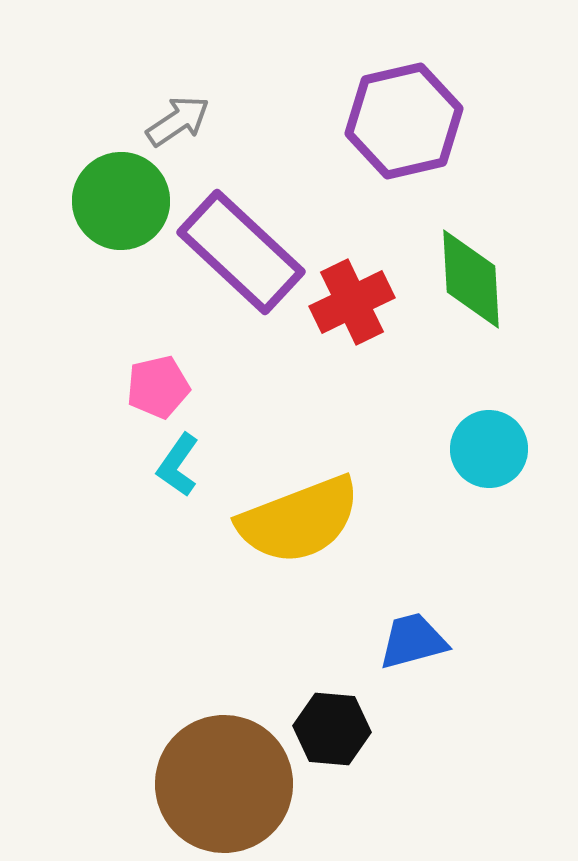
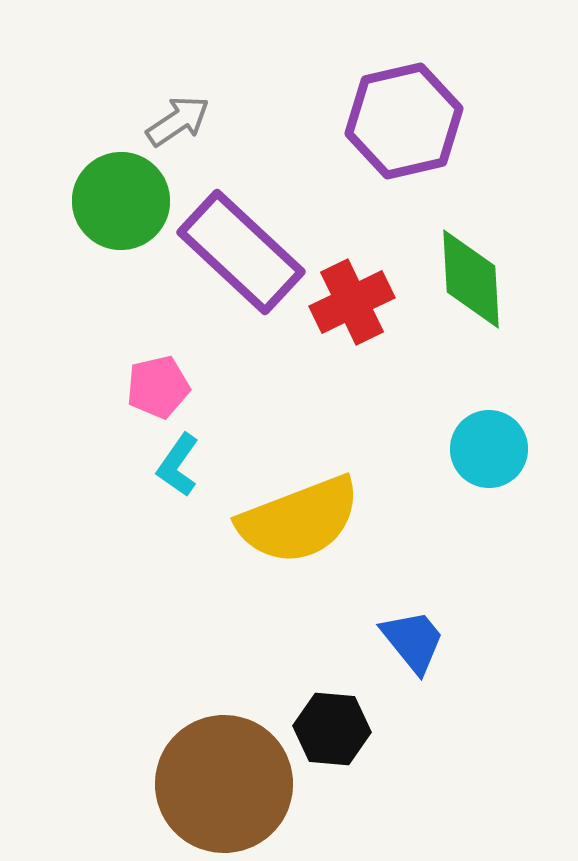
blue trapezoid: rotated 66 degrees clockwise
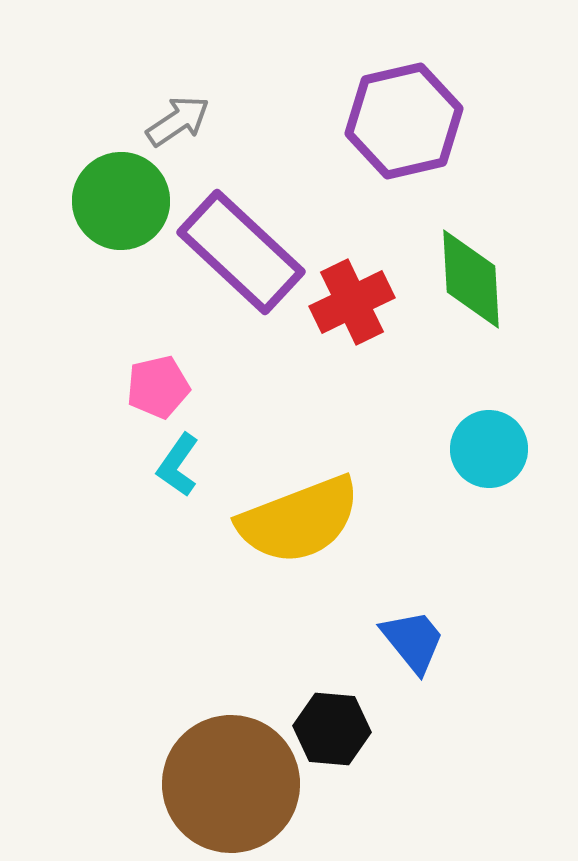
brown circle: moved 7 px right
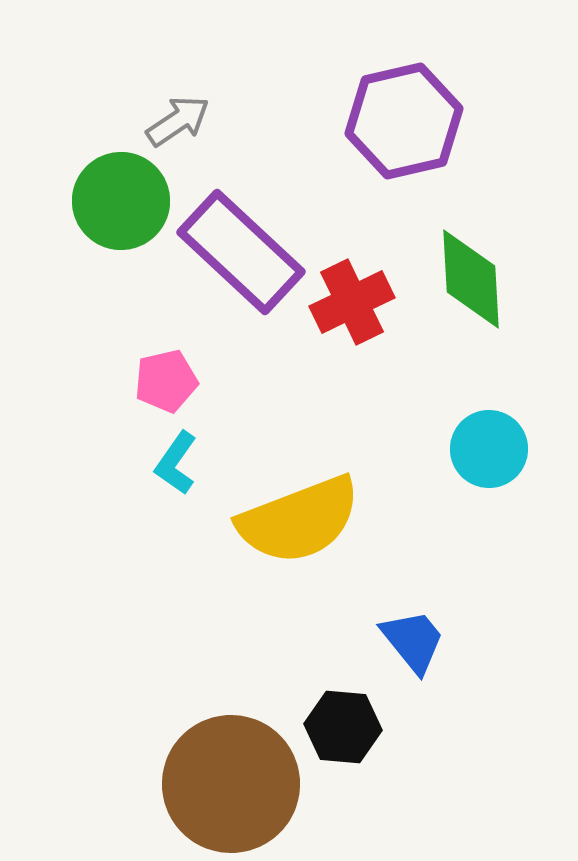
pink pentagon: moved 8 px right, 6 px up
cyan L-shape: moved 2 px left, 2 px up
black hexagon: moved 11 px right, 2 px up
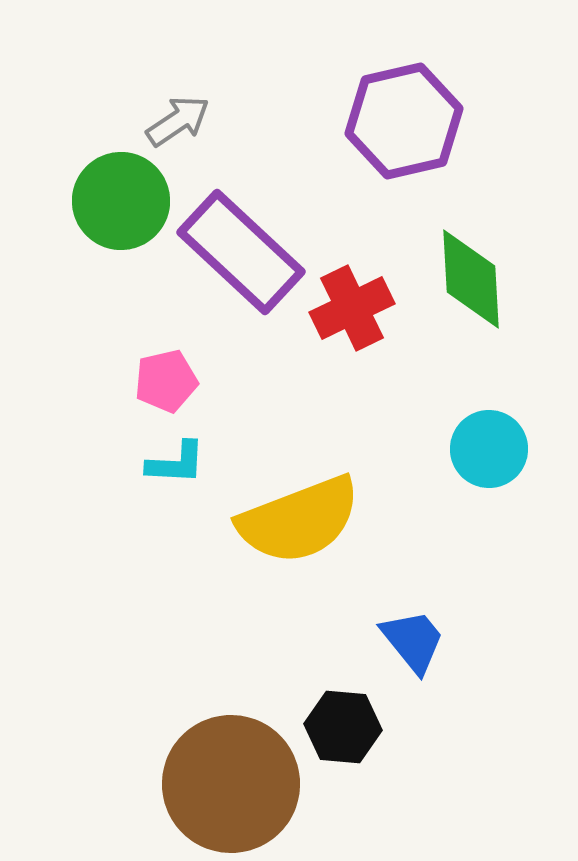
red cross: moved 6 px down
cyan L-shape: rotated 122 degrees counterclockwise
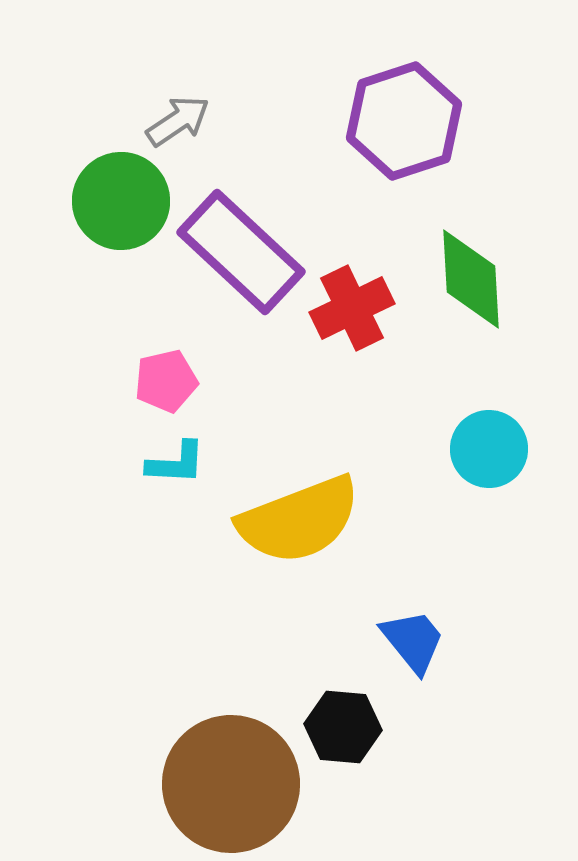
purple hexagon: rotated 5 degrees counterclockwise
